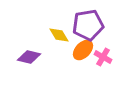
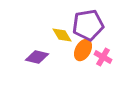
yellow diamond: moved 3 px right
orange ellipse: rotated 15 degrees counterclockwise
purple diamond: moved 8 px right
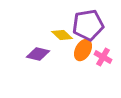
yellow diamond: rotated 15 degrees counterclockwise
purple diamond: moved 1 px right, 3 px up
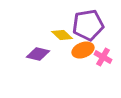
orange ellipse: rotated 40 degrees clockwise
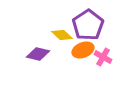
purple pentagon: rotated 24 degrees counterclockwise
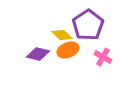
orange ellipse: moved 15 px left
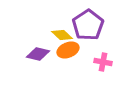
pink cross: moved 5 px down; rotated 18 degrees counterclockwise
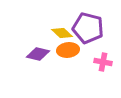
purple pentagon: moved 3 px down; rotated 24 degrees counterclockwise
yellow diamond: moved 2 px up
orange ellipse: rotated 15 degrees clockwise
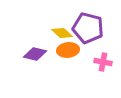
purple diamond: moved 3 px left
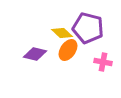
orange ellipse: rotated 50 degrees counterclockwise
